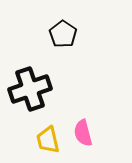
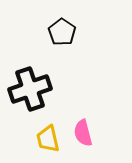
black pentagon: moved 1 px left, 2 px up
yellow trapezoid: moved 1 px up
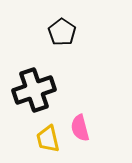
black cross: moved 4 px right, 1 px down
pink semicircle: moved 3 px left, 5 px up
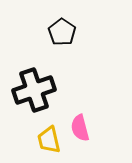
yellow trapezoid: moved 1 px right, 1 px down
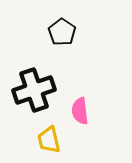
pink semicircle: moved 17 px up; rotated 8 degrees clockwise
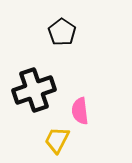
yellow trapezoid: moved 8 px right; rotated 40 degrees clockwise
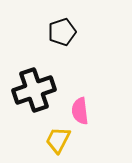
black pentagon: rotated 20 degrees clockwise
yellow trapezoid: moved 1 px right
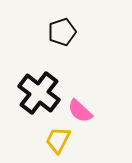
black cross: moved 5 px right, 3 px down; rotated 33 degrees counterclockwise
pink semicircle: rotated 40 degrees counterclockwise
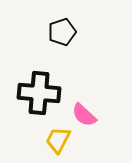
black cross: rotated 33 degrees counterclockwise
pink semicircle: moved 4 px right, 4 px down
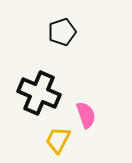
black cross: rotated 18 degrees clockwise
pink semicircle: moved 2 px right; rotated 152 degrees counterclockwise
